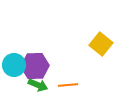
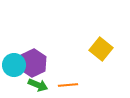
yellow square: moved 5 px down
purple hexagon: moved 2 px left, 3 px up; rotated 24 degrees counterclockwise
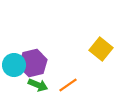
purple hexagon: rotated 12 degrees clockwise
orange line: rotated 30 degrees counterclockwise
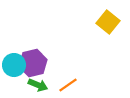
yellow square: moved 7 px right, 27 px up
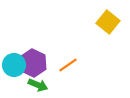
purple hexagon: rotated 20 degrees counterclockwise
orange line: moved 20 px up
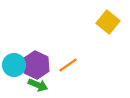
purple hexagon: moved 3 px right, 2 px down
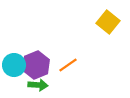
purple hexagon: rotated 12 degrees clockwise
green arrow: rotated 18 degrees counterclockwise
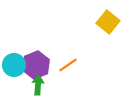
green arrow: rotated 90 degrees counterclockwise
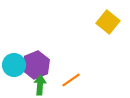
orange line: moved 3 px right, 15 px down
green arrow: moved 2 px right
